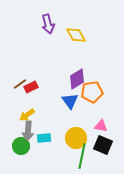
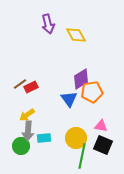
purple diamond: moved 4 px right
blue triangle: moved 1 px left, 2 px up
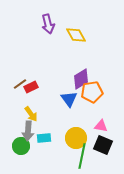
yellow arrow: moved 4 px right, 1 px up; rotated 91 degrees counterclockwise
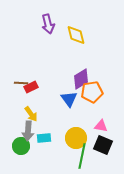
yellow diamond: rotated 15 degrees clockwise
brown line: moved 1 px right, 1 px up; rotated 40 degrees clockwise
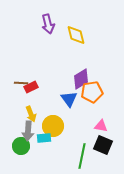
yellow arrow: rotated 14 degrees clockwise
yellow circle: moved 23 px left, 12 px up
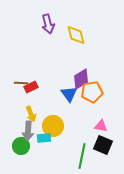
blue triangle: moved 5 px up
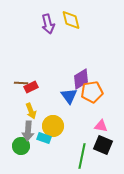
yellow diamond: moved 5 px left, 15 px up
blue triangle: moved 2 px down
yellow arrow: moved 3 px up
cyan rectangle: rotated 24 degrees clockwise
